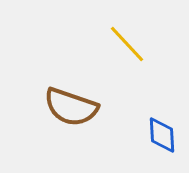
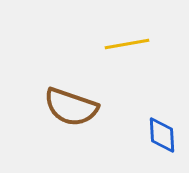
yellow line: rotated 57 degrees counterclockwise
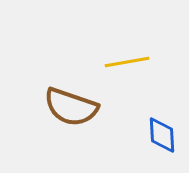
yellow line: moved 18 px down
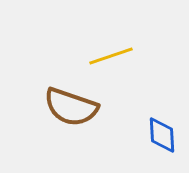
yellow line: moved 16 px left, 6 px up; rotated 9 degrees counterclockwise
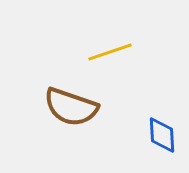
yellow line: moved 1 px left, 4 px up
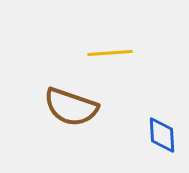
yellow line: moved 1 px down; rotated 15 degrees clockwise
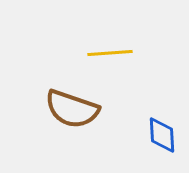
brown semicircle: moved 1 px right, 2 px down
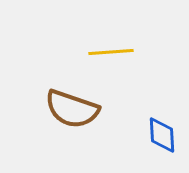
yellow line: moved 1 px right, 1 px up
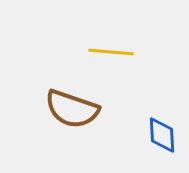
yellow line: rotated 9 degrees clockwise
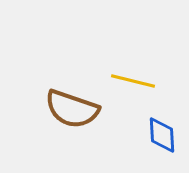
yellow line: moved 22 px right, 29 px down; rotated 9 degrees clockwise
